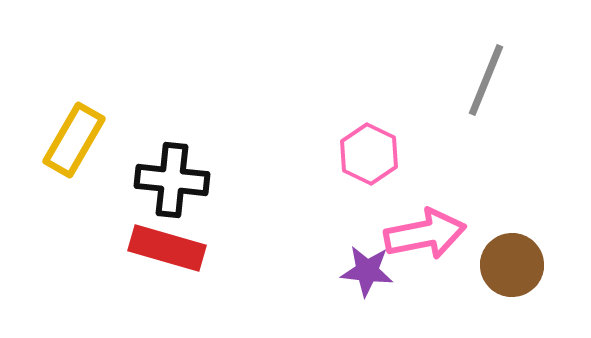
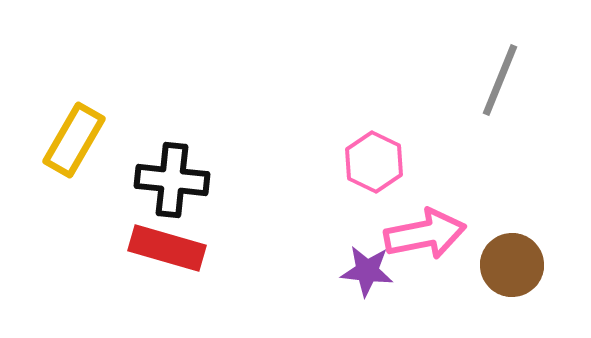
gray line: moved 14 px right
pink hexagon: moved 5 px right, 8 px down
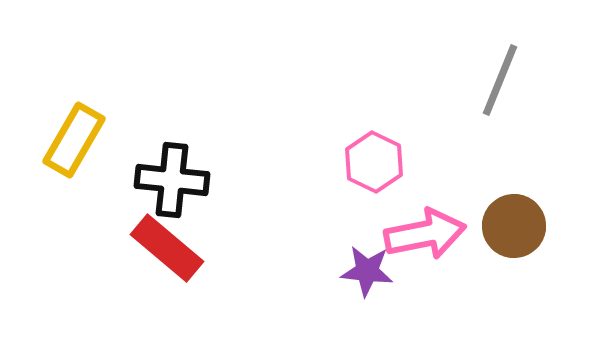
red rectangle: rotated 24 degrees clockwise
brown circle: moved 2 px right, 39 px up
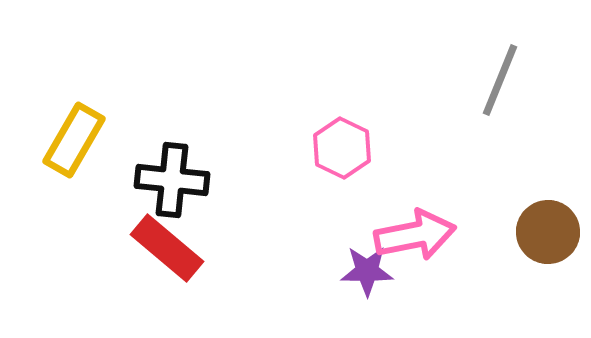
pink hexagon: moved 32 px left, 14 px up
brown circle: moved 34 px right, 6 px down
pink arrow: moved 10 px left, 1 px down
purple star: rotated 6 degrees counterclockwise
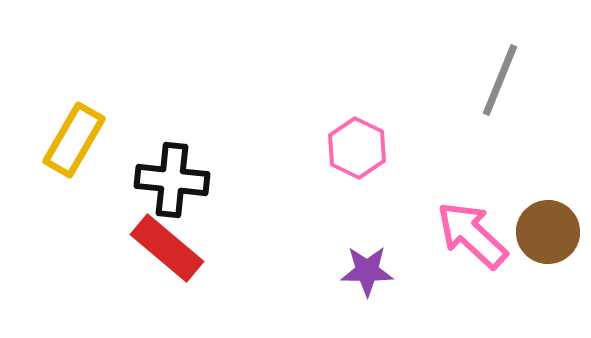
pink hexagon: moved 15 px right
pink arrow: moved 57 px right; rotated 126 degrees counterclockwise
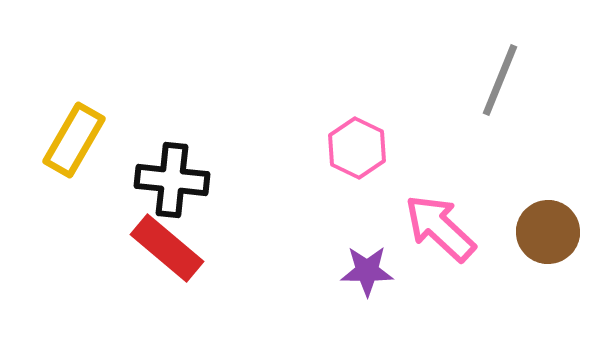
pink arrow: moved 32 px left, 7 px up
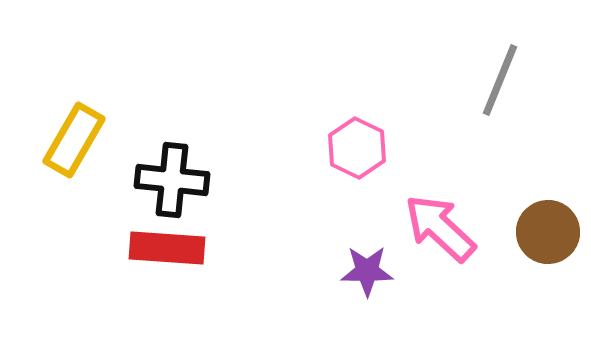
red rectangle: rotated 36 degrees counterclockwise
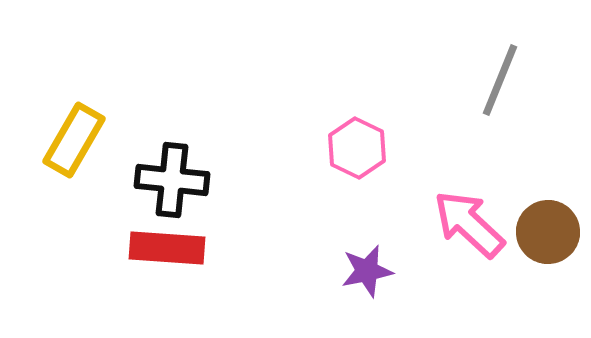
pink arrow: moved 29 px right, 4 px up
purple star: rotated 12 degrees counterclockwise
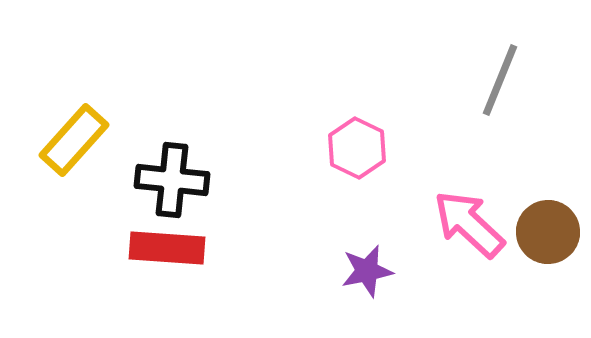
yellow rectangle: rotated 12 degrees clockwise
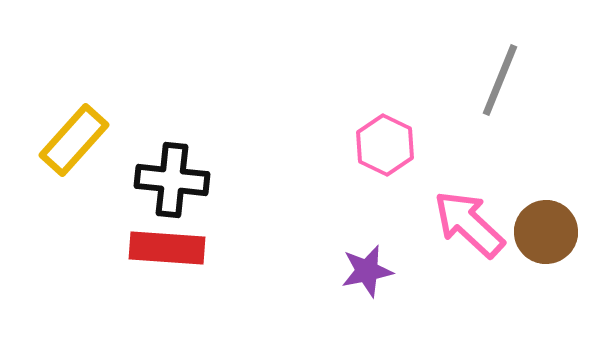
pink hexagon: moved 28 px right, 3 px up
brown circle: moved 2 px left
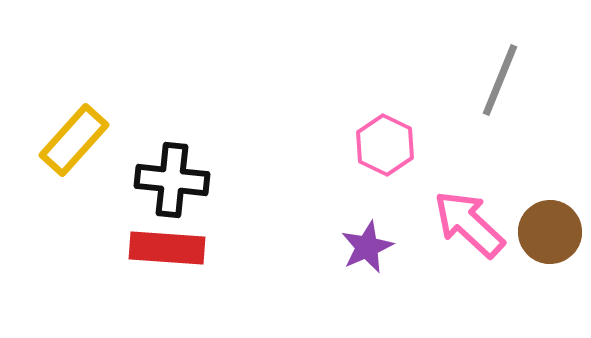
brown circle: moved 4 px right
purple star: moved 24 px up; rotated 12 degrees counterclockwise
